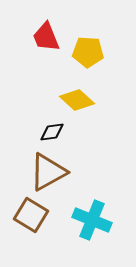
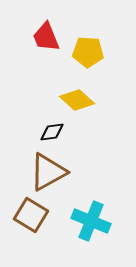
cyan cross: moved 1 px left, 1 px down
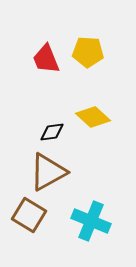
red trapezoid: moved 22 px down
yellow diamond: moved 16 px right, 17 px down
brown square: moved 2 px left
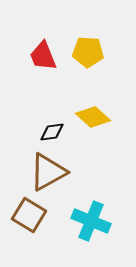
red trapezoid: moved 3 px left, 3 px up
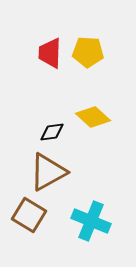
red trapezoid: moved 7 px right, 3 px up; rotated 24 degrees clockwise
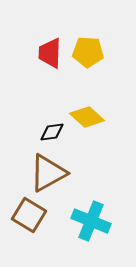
yellow diamond: moved 6 px left
brown triangle: moved 1 px down
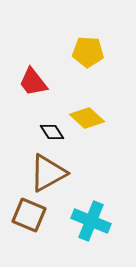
red trapezoid: moved 17 px left, 29 px down; rotated 40 degrees counterclockwise
yellow diamond: moved 1 px down
black diamond: rotated 65 degrees clockwise
brown square: rotated 8 degrees counterclockwise
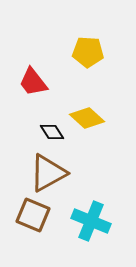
brown square: moved 4 px right
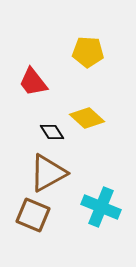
cyan cross: moved 10 px right, 14 px up
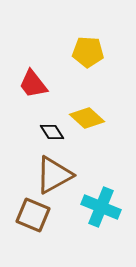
red trapezoid: moved 2 px down
brown triangle: moved 6 px right, 2 px down
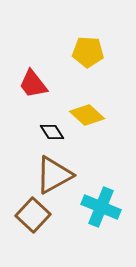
yellow diamond: moved 3 px up
brown square: rotated 20 degrees clockwise
